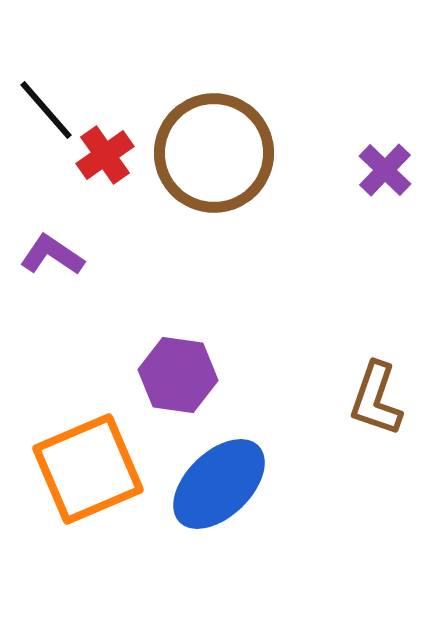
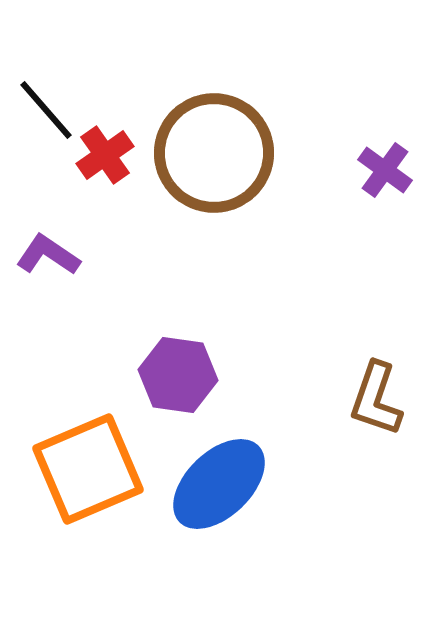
purple cross: rotated 8 degrees counterclockwise
purple L-shape: moved 4 px left
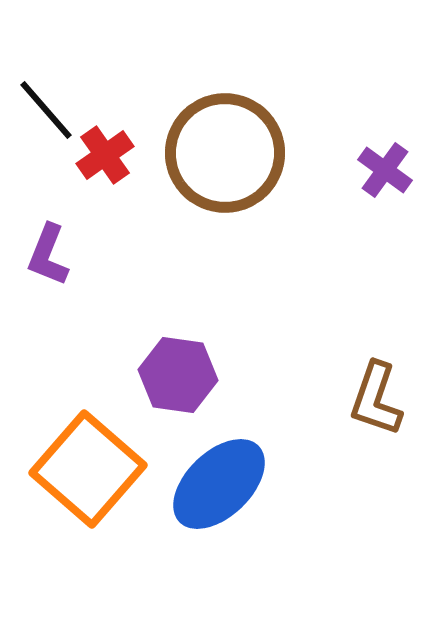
brown circle: moved 11 px right
purple L-shape: rotated 102 degrees counterclockwise
orange square: rotated 26 degrees counterclockwise
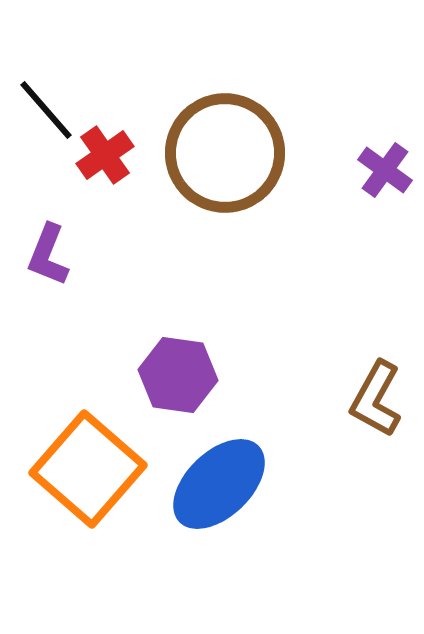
brown L-shape: rotated 10 degrees clockwise
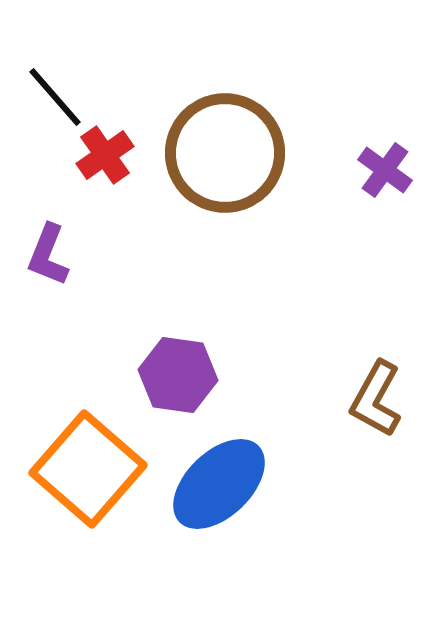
black line: moved 9 px right, 13 px up
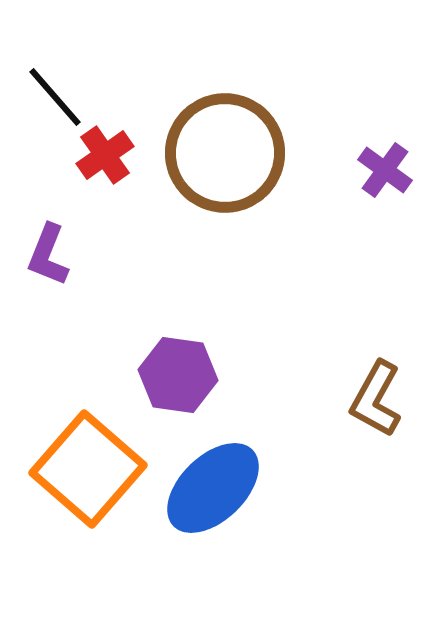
blue ellipse: moved 6 px left, 4 px down
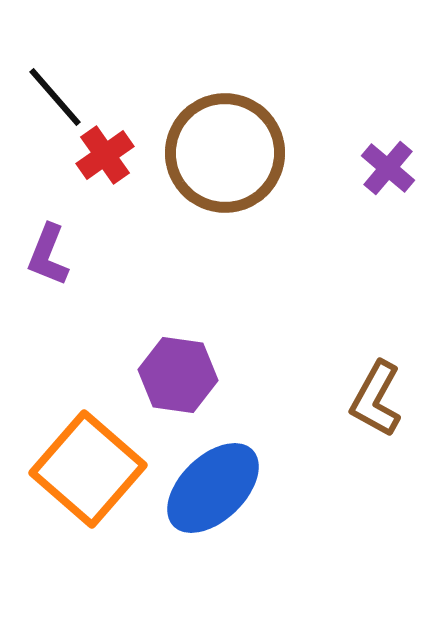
purple cross: moved 3 px right, 2 px up; rotated 4 degrees clockwise
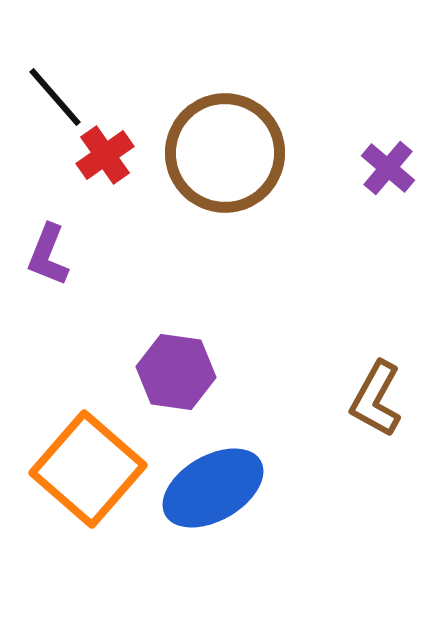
purple hexagon: moved 2 px left, 3 px up
blue ellipse: rotated 14 degrees clockwise
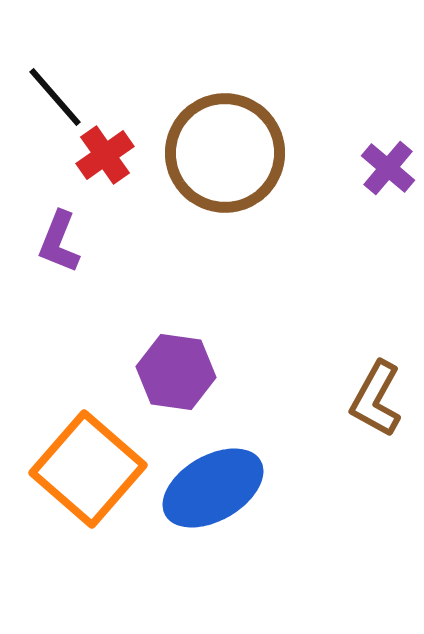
purple L-shape: moved 11 px right, 13 px up
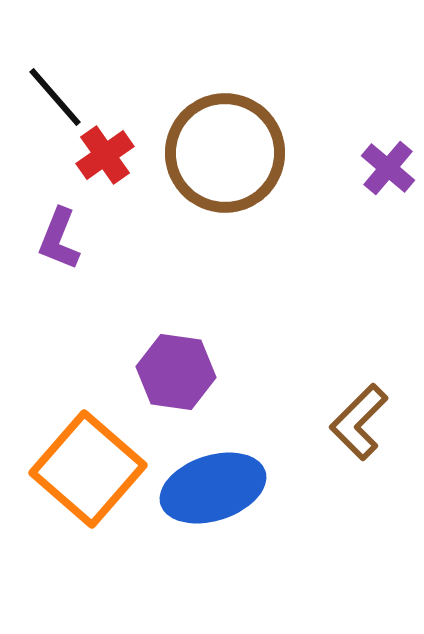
purple L-shape: moved 3 px up
brown L-shape: moved 17 px left, 23 px down; rotated 16 degrees clockwise
blue ellipse: rotated 12 degrees clockwise
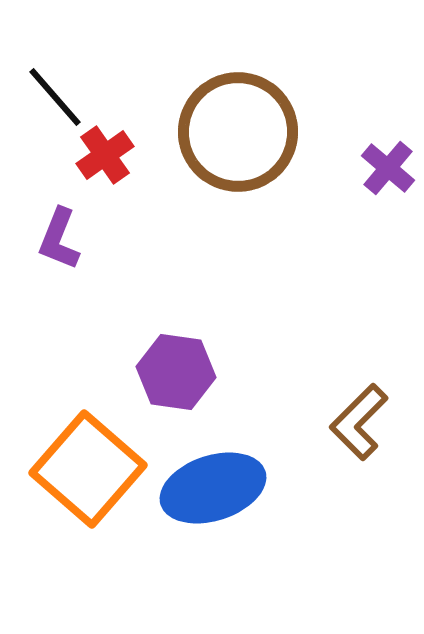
brown circle: moved 13 px right, 21 px up
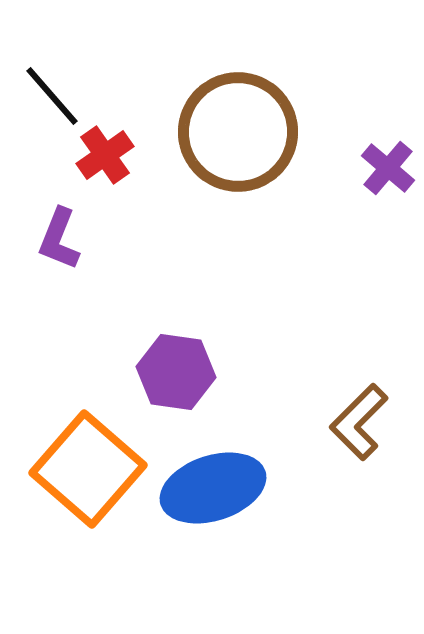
black line: moved 3 px left, 1 px up
